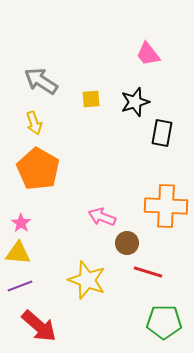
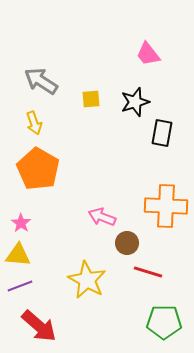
yellow triangle: moved 2 px down
yellow star: rotated 9 degrees clockwise
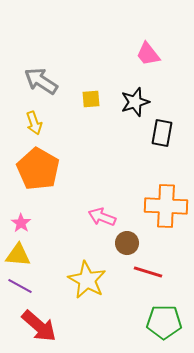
purple line: rotated 50 degrees clockwise
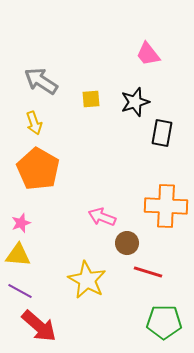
pink star: rotated 18 degrees clockwise
purple line: moved 5 px down
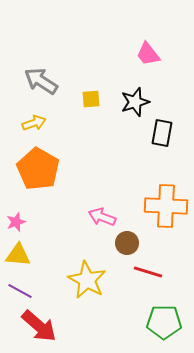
yellow arrow: rotated 90 degrees counterclockwise
pink star: moved 5 px left, 1 px up
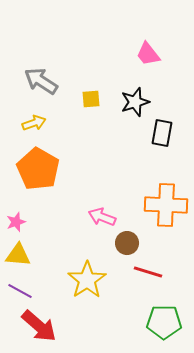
orange cross: moved 1 px up
yellow star: rotated 9 degrees clockwise
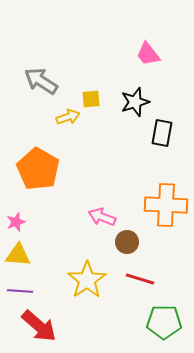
yellow arrow: moved 34 px right, 6 px up
brown circle: moved 1 px up
red line: moved 8 px left, 7 px down
purple line: rotated 25 degrees counterclockwise
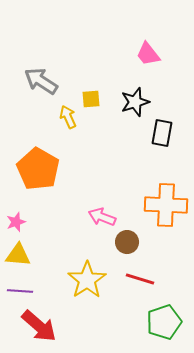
yellow arrow: rotated 95 degrees counterclockwise
green pentagon: rotated 20 degrees counterclockwise
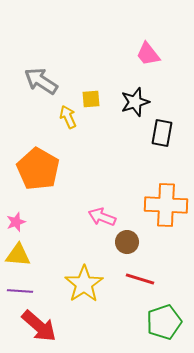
yellow star: moved 3 px left, 4 px down
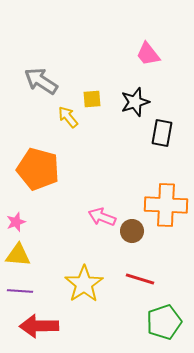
yellow square: moved 1 px right
yellow arrow: rotated 15 degrees counterclockwise
orange pentagon: rotated 15 degrees counterclockwise
brown circle: moved 5 px right, 11 px up
red arrow: rotated 138 degrees clockwise
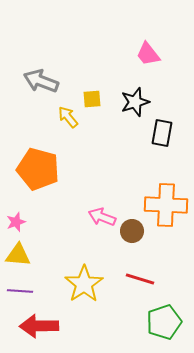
gray arrow: rotated 12 degrees counterclockwise
